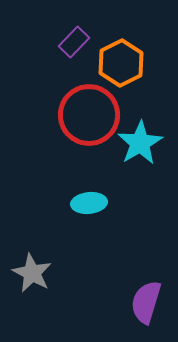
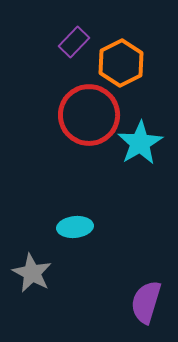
cyan ellipse: moved 14 px left, 24 px down
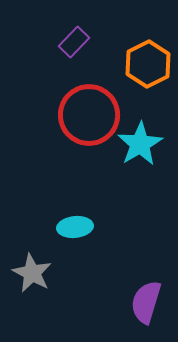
orange hexagon: moved 27 px right, 1 px down
cyan star: moved 1 px down
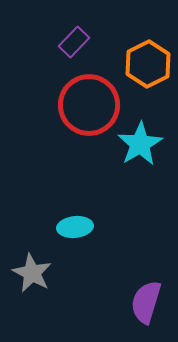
red circle: moved 10 px up
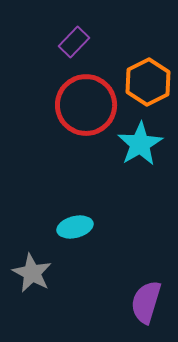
orange hexagon: moved 18 px down
red circle: moved 3 px left
cyan ellipse: rotated 8 degrees counterclockwise
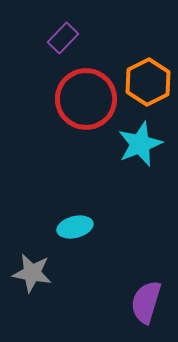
purple rectangle: moved 11 px left, 4 px up
red circle: moved 6 px up
cyan star: rotated 9 degrees clockwise
gray star: rotated 18 degrees counterclockwise
